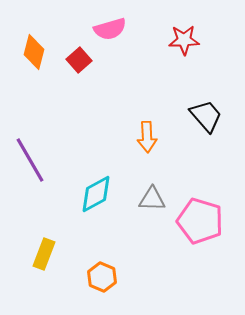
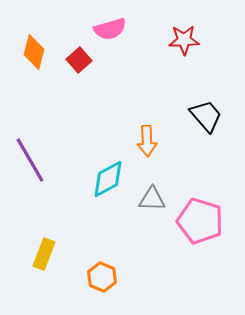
orange arrow: moved 4 px down
cyan diamond: moved 12 px right, 15 px up
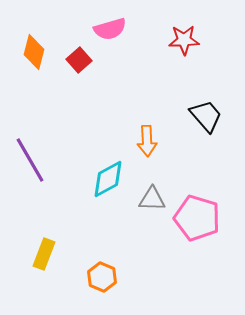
pink pentagon: moved 3 px left, 3 px up
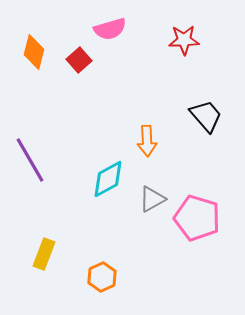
gray triangle: rotated 32 degrees counterclockwise
orange hexagon: rotated 12 degrees clockwise
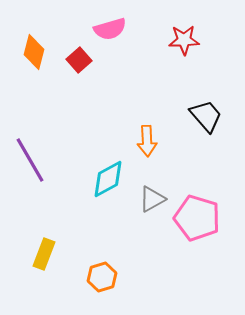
orange hexagon: rotated 8 degrees clockwise
